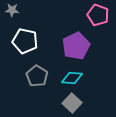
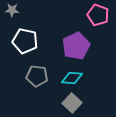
gray pentagon: rotated 25 degrees counterclockwise
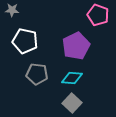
gray pentagon: moved 2 px up
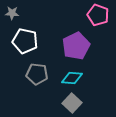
gray star: moved 3 px down
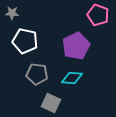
gray square: moved 21 px left; rotated 18 degrees counterclockwise
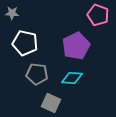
white pentagon: moved 2 px down
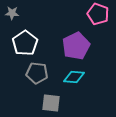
pink pentagon: moved 1 px up
white pentagon: rotated 25 degrees clockwise
gray pentagon: moved 1 px up
cyan diamond: moved 2 px right, 1 px up
gray square: rotated 18 degrees counterclockwise
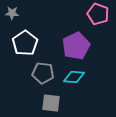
gray pentagon: moved 6 px right
